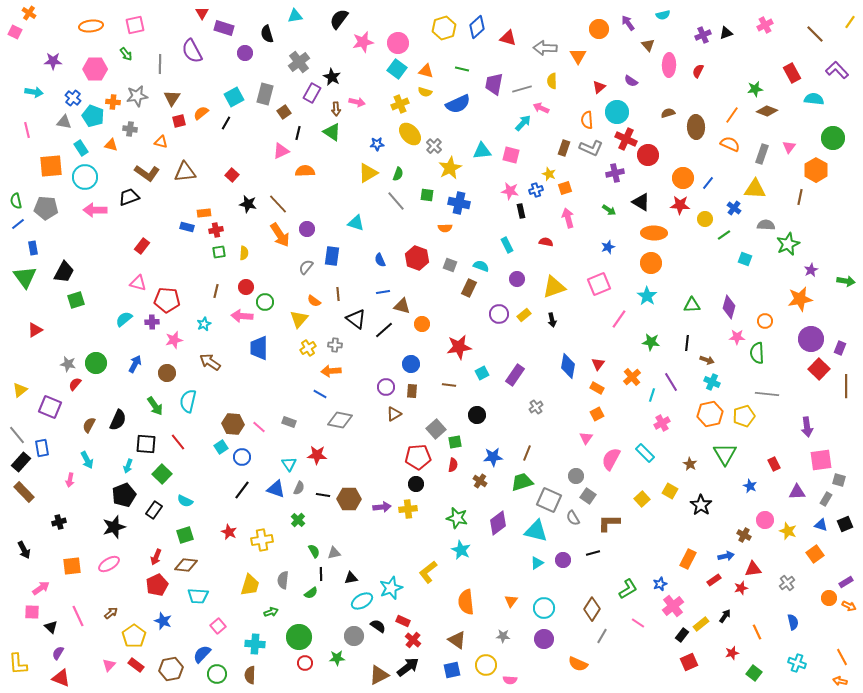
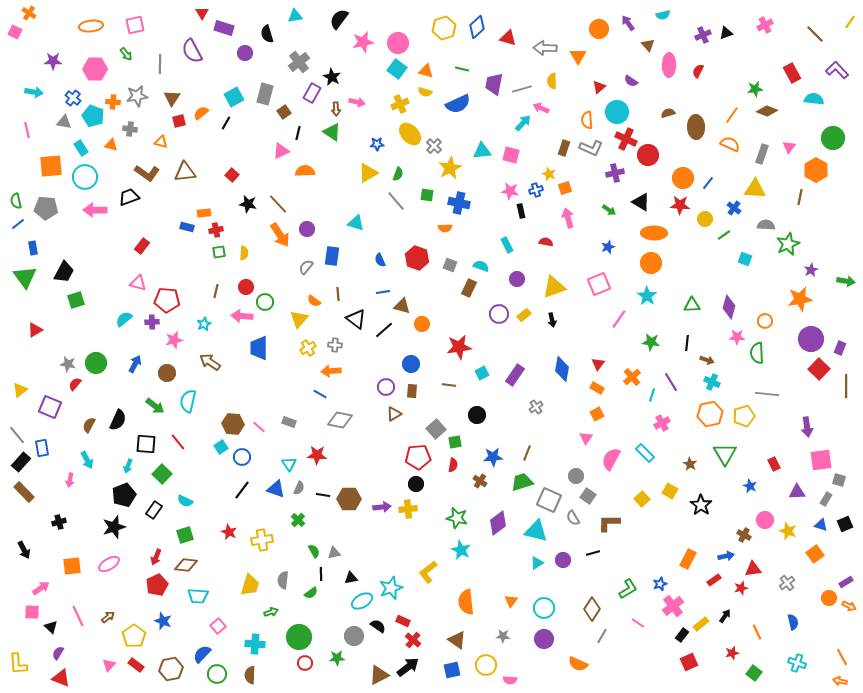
blue diamond at (568, 366): moved 6 px left, 3 px down
green arrow at (155, 406): rotated 18 degrees counterclockwise
brown arrow at (111, 613): moved 3 px left, 4 px down
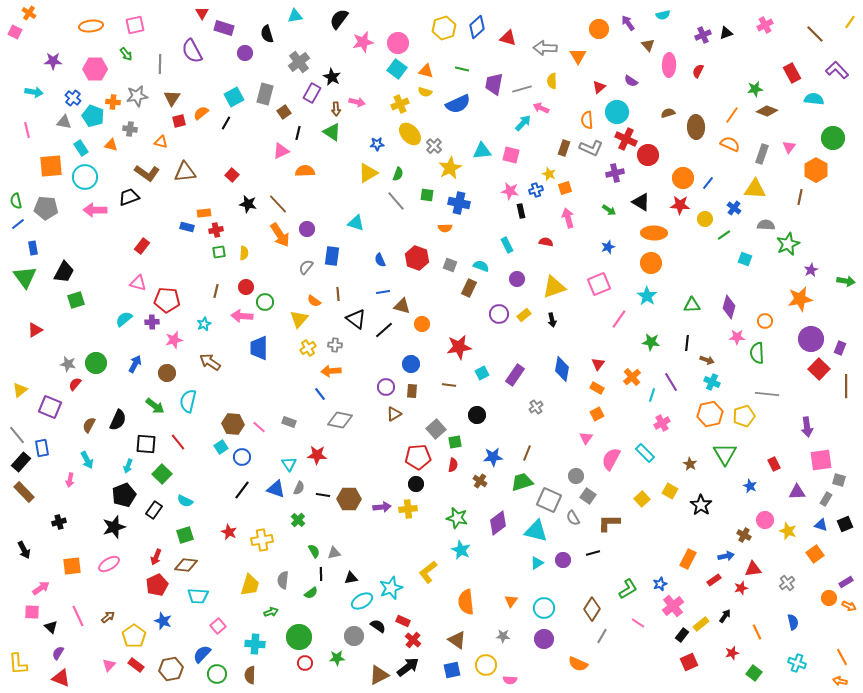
blue line at (320, 394): rotated 24 degrees clockwise
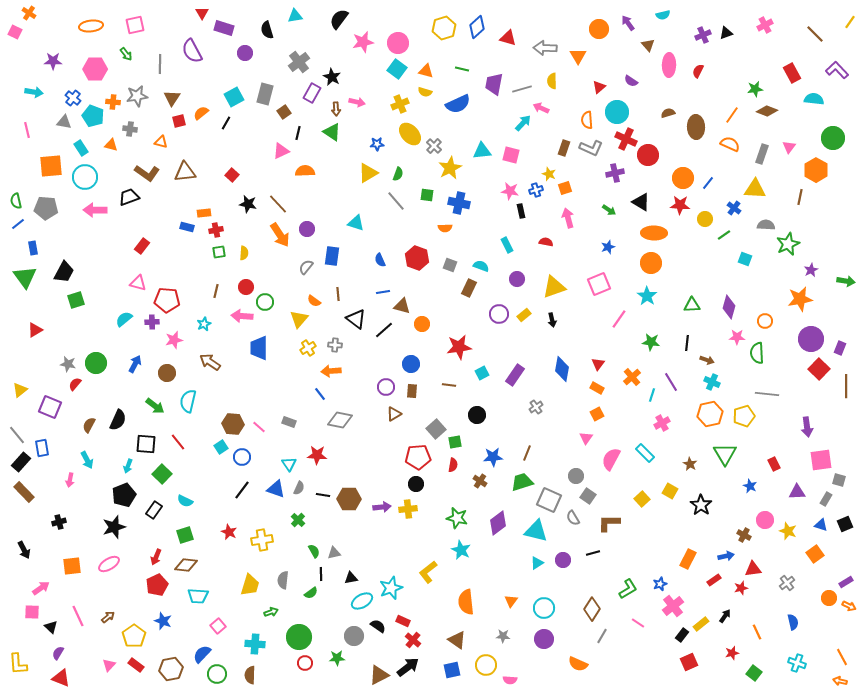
black semicircle at (267, 34): moved 4 px up
